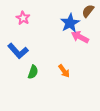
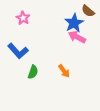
brown semicircle: rotated 88 degrees counterclockwise
blue star: moved 4 px right
pink arrow: moved 3 px left
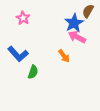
brown semicircle: rotated 80 degrees clockwise
blue L-shape: moved 3 px down
orange arrow: moved 15 px up
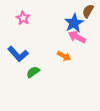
orange arrow: rotated 24 degrees counterclockwise
green semicircle: rotated 144 degrees counterclockwise
